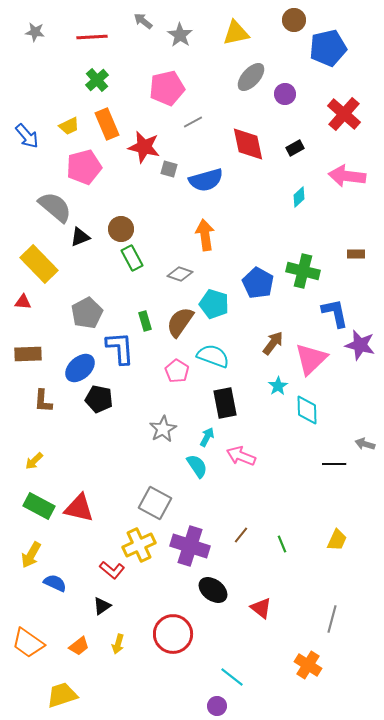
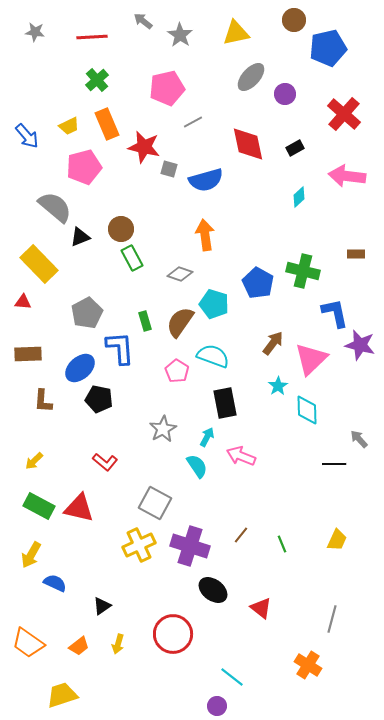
gray arrow at (365, 444): moved 6 px left, 5 px up; rotated 30 degrees clockwise
red L-shape at (112, 570): moved 7 px left, 108 px up
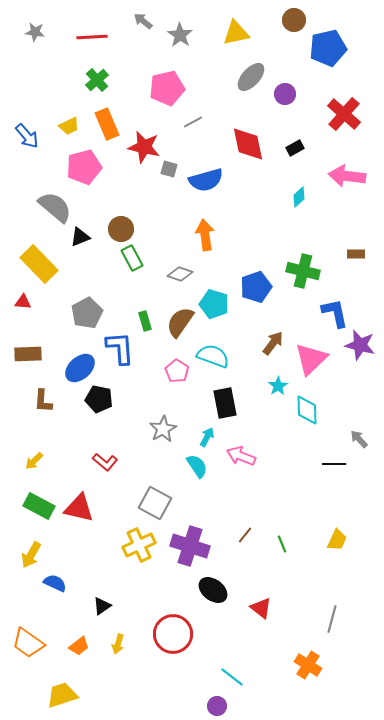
blue pentagon at (258, 283): moved 2 px left, 4 px down; rotated 24 degrees clockwise
brown line at (241, 535): moved 4 px right
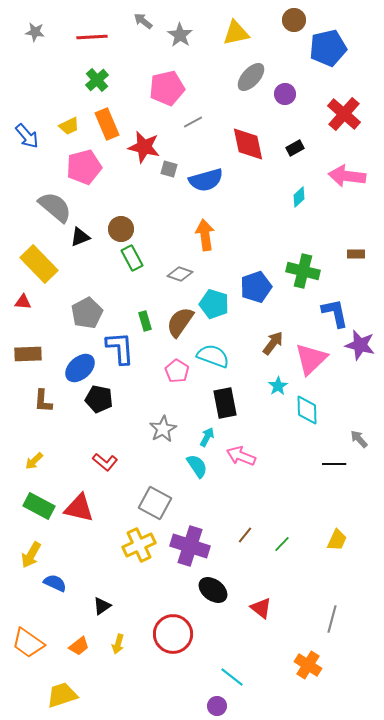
green line at (282, 544): rotated 66 degrees clockwise
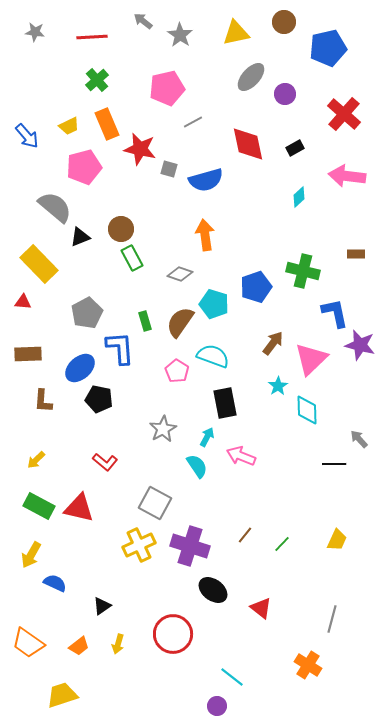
brown circle at (294, 20): moved 10 px left, 2 px down
red star at (144, 147): moved 4 px left, 2 px down
yellow arrow at (34, 461): moved 2 px right, 1 px up
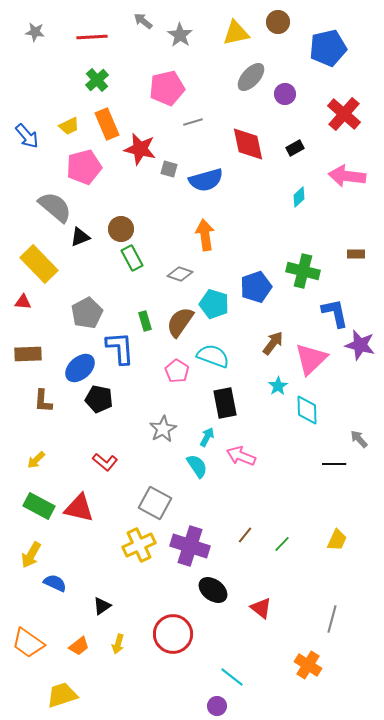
brown circle at (284, 22): moved 6 px left
gray line at (193, 122): rotated 12 degrees clockwise
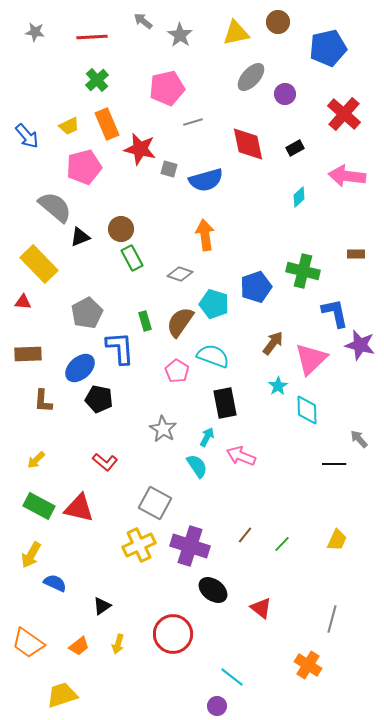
gray star at (163, 429): rotated 12 degrees counterclockwise
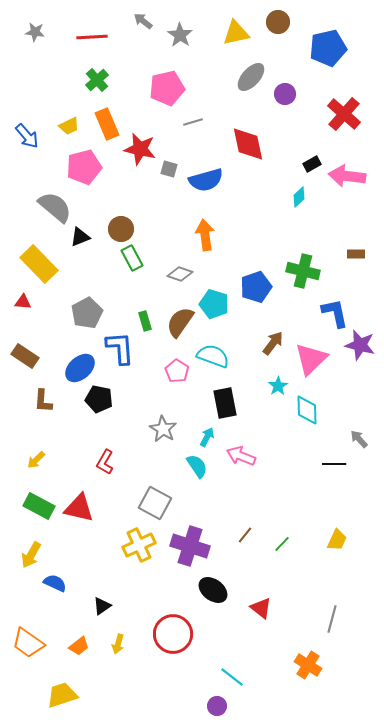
black rectangle at (295, 148): moved 17 px right, 16 px down
brown rectangle at (28, 354): moved 3 px left, 2 px down; rotated 36 degrees clockwise
red L-shape at (105, 462): rotated 80 degrees clockwise
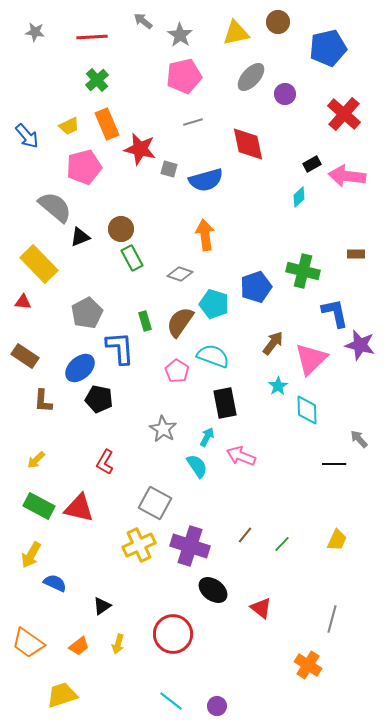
pink pentagon at (167, 88): moved 17 px right, 12 px up
cyan line at (232, 677): moved 61 px left, 24 px down
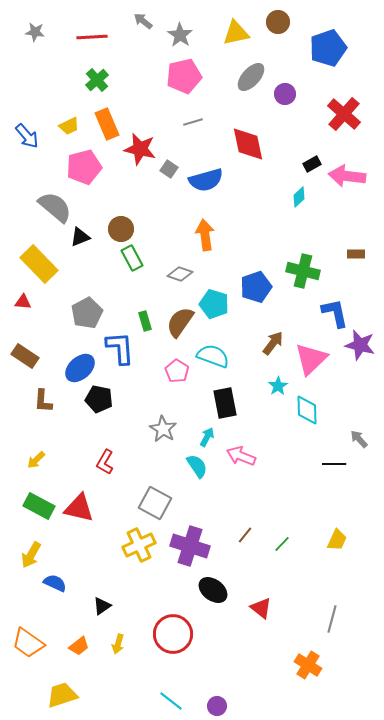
blue pentagon at (328, 48): rotated 6 degrees counterclockwise
gray square at (169, 169): rotated 18 degrees clockwise
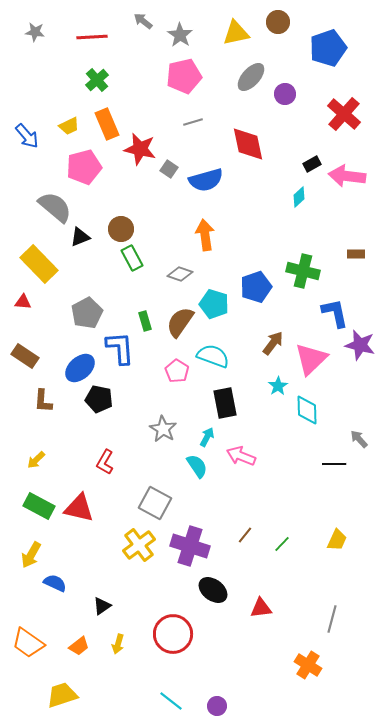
yellow cross at (139, 545): rotated 12 degrees counterclockwise
red triangle at (261, 608): rotated 45 degrees counterclockwise
